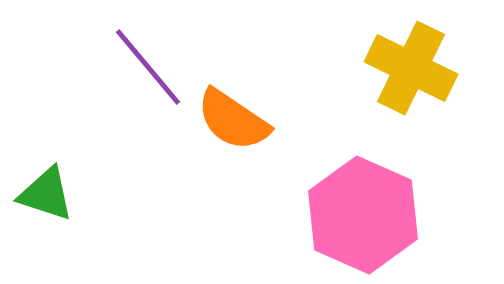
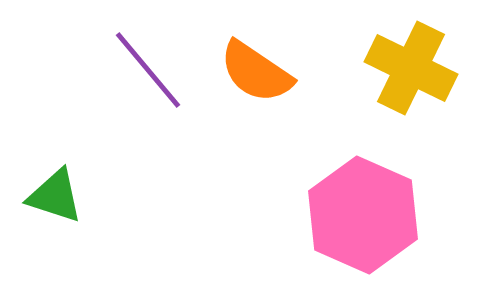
purple line: moved 3 px down
orange semicircle: moved 23 px right, 48 px up
green triangle: moved 9 px right, 2 px down
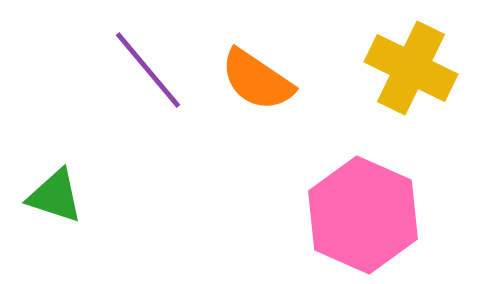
orange semicircle: moved 1 px right, 8 px down
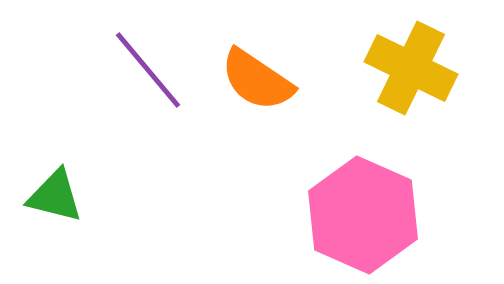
green triangle: rotated 4 degrees counterclockwise
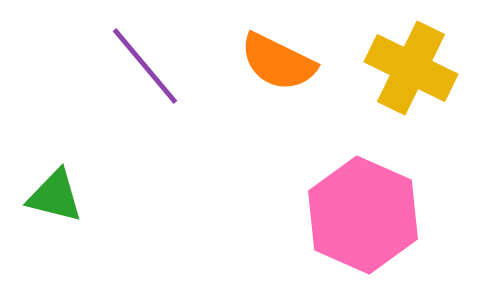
purple line: moved 3 px left, 4 px up
orange semicircle: moved 21 px right, 18 px up; rotated 8 degrees counterclockwise
